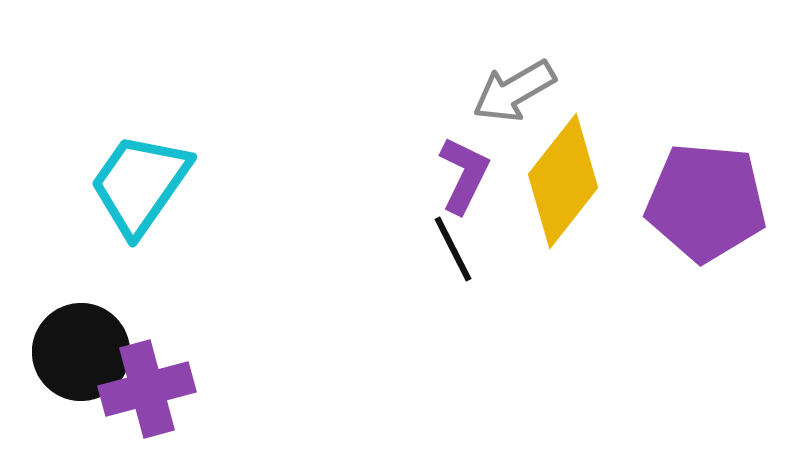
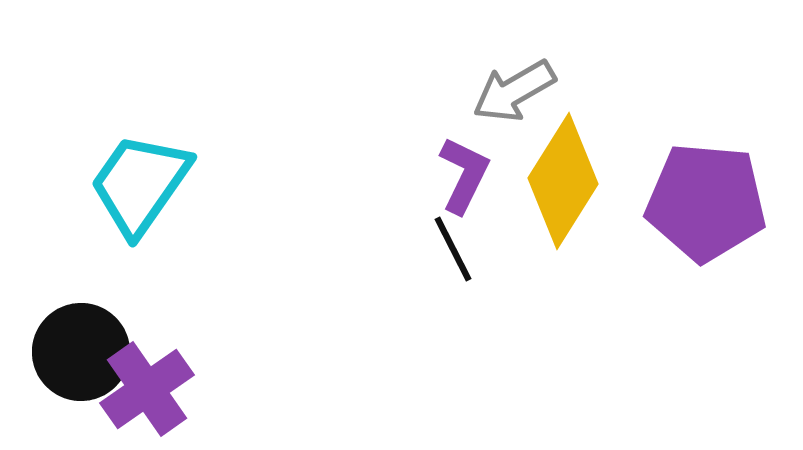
yellow diamond: rotated 6 degrees counterclockwise
purple cross: rotated 20 degrees counterclockwise
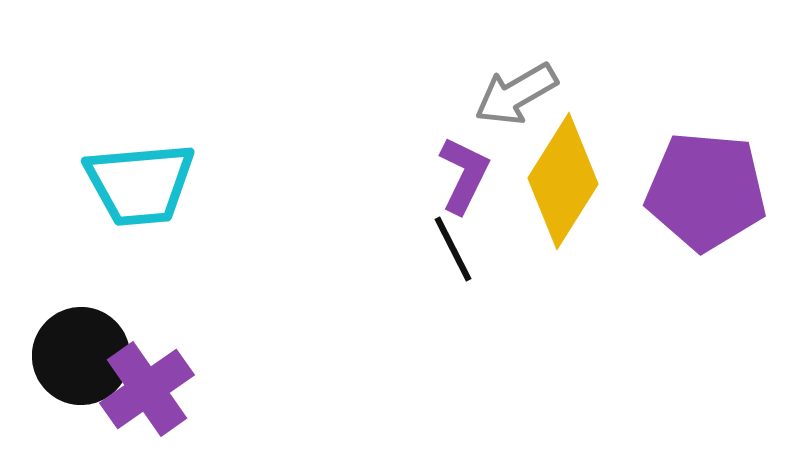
gray arrow: moved 2 px right, 3 px down
cyan trapezoid: rotated 130 degrees counterclockwise
purple pentagon: moved 11 px up
black circle: moved 4 px down
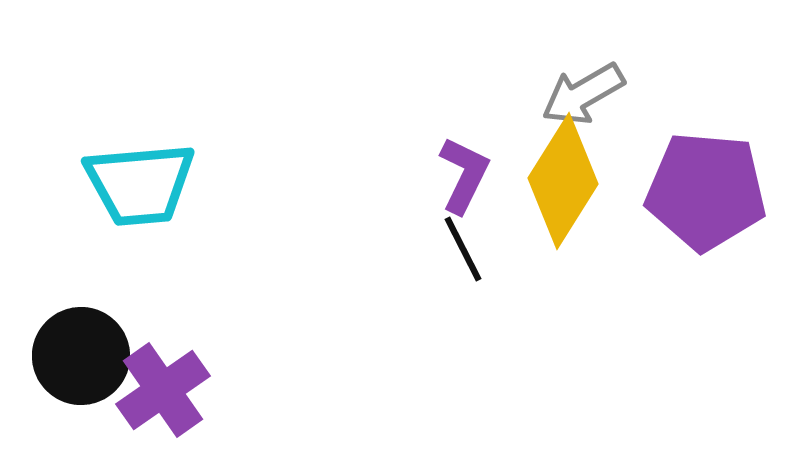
gray arrow: moved 67 px right
black line: moved 10 px right
purple cross: moved 16 px right, 1 px down
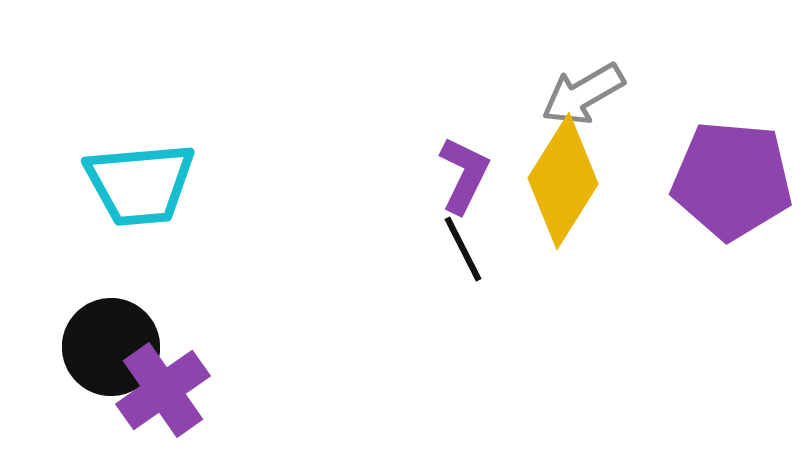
purple pentagon: moved 26 px right, 11 px up
black circle: moved 30 px right, 9 px up
